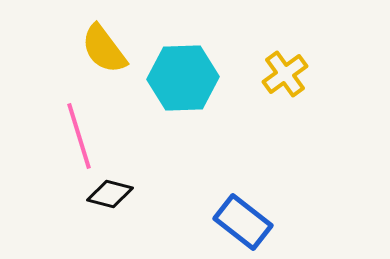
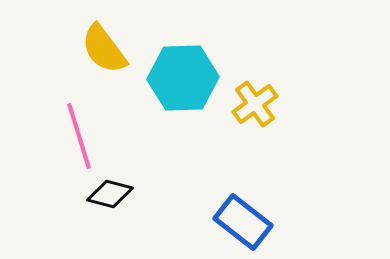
yellow cross: moved 30 px left, 30 px down
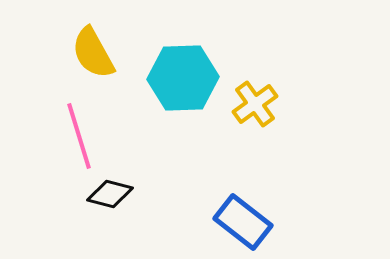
yellow semicircle: moved 11 px left, 4 px down; rotated 8 degrees clockwise
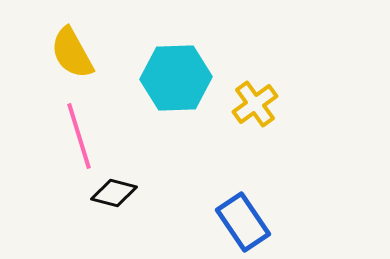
yellow semicircle: moved 21 px left
cyan hexagon: moved 7 px left
black diamond: moved 4 px right, 1 px up
blue rectangle: rotated 18 degrees clockwise
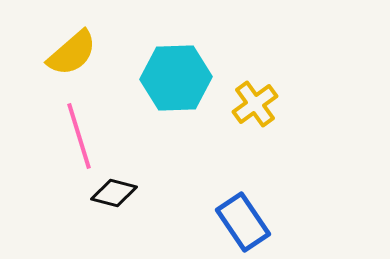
yellow semicircle: rotated 102 degrees counterclockwise
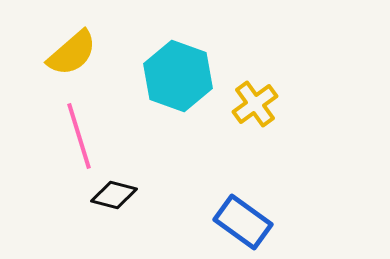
cyan hexagon: moved 2 px right, 2 px up; rotated 22 degrees clockwise
black diamond: moved 2 px down
blue rectangle: rotated 20 degrees counterclockwise
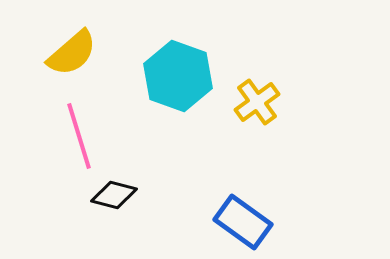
yellow cross: moved 2 px right, 2 px up
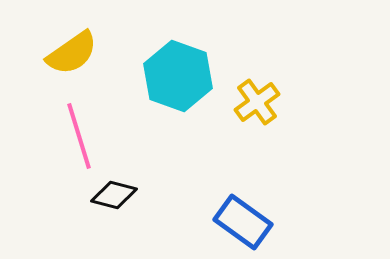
yellow semicircle: rotated 6 degrees clockwise
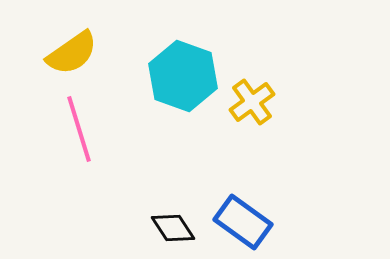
cyan hexagon: moved 5 px right
yellow cross: moved 5 px left
pink line: moved 7 px up
black diamond: moved 59 px right, 33 px down; rotated 42 degrees clockwise
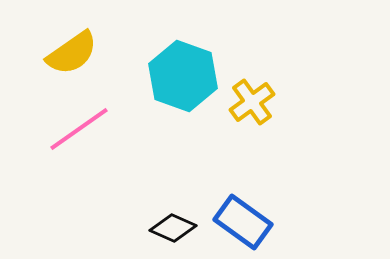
pink line: rotated 72 degrees clockwise
black diamond: rotated 33 degrees counterclockwise
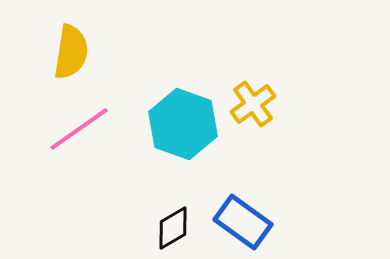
yellow semicircle: moved 1 px left, 1 px up; rotated 46 degrees counterclockwise
cyan hexagon: moved 48 px down
yellow cross: moved 1 px right, 2 px down
black diamond: rotated 54 degrees counterclockwise
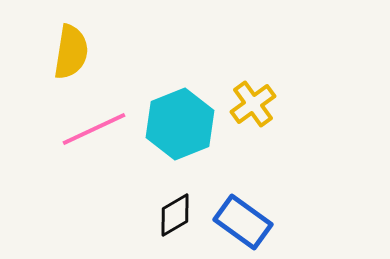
cyan hexagon: moved 3 px left; rotated 18 degrees clockwise
pink line: moved 15 px right; rotated 10 degrees clockwise
black diamond: moved 2 px right, 13 px up
